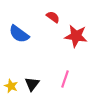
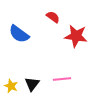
pink line: moved 3 px left; rotated 66 degrees clockwise
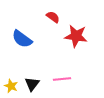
blue semicircle: moved 3 px right, 5 px down
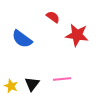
red star: moved 1 px right, 1 px up
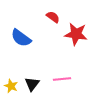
red star: moved 1 px left, 1 px up
blue semicircle: moved 1 px left, 1 px up
